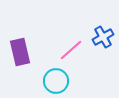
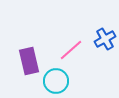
blue cross: moved 2 px right, 2 px down
purple rectangle: moved 9 px right, 9 px down
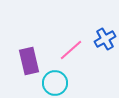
cyan circle: moved 1 px left, 2 px down
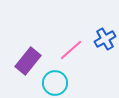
purple rectangle: moved 1 px left; rotated 52 degrees clockwise
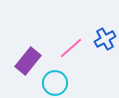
pink line: moved 2 px up
